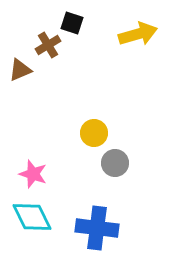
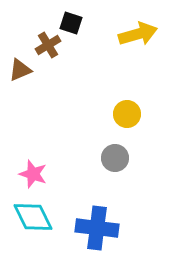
black square: moved 1 px left
yellow circle: moved 33 px right, 19 px up
gray circle: moved 5 px up
cyan diamond: moved 1 px right
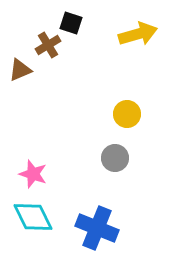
blue cross: rotated 15 degrees clockwise
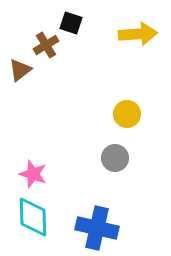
yellow arrow: rotated 12 degrees clockwise
brown cross: moved 2 px left
brown triangle: rotated 15 degrees counterclockwise
cyan diamond: rotated 24 degrees clockwise
blue cross: rotated 9 degrees counterclockwise
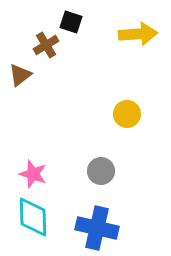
black square: moved 1 px up
brown triangle: moved 5 px down
gray circle: moved 14 px left, 13 px down
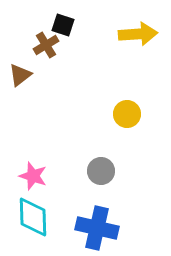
black square: moved 8 px left, 3 px down
pink star: moved 2 px down
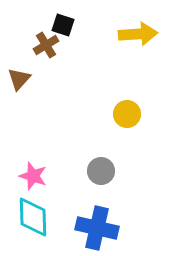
brown triangle: moved 1 px left, 4 px down; rotated 10 degrees counterclockwise
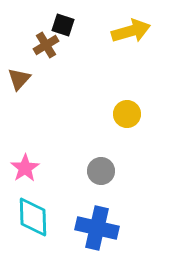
yellow arrow: moved 7 px left, 3 px up; rotated 12 degrees counterclockwise
pink star: moved 8 px left, 8 px up; rotated 20 degrees clockwise
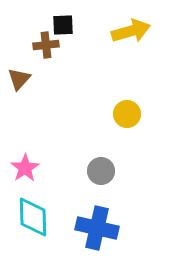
black square: rotated 20 degrees counterclockwise
brown cross: rotated 25 degrees clockwise
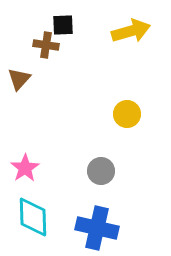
brown cross: rotated 15 degrees clockwise
